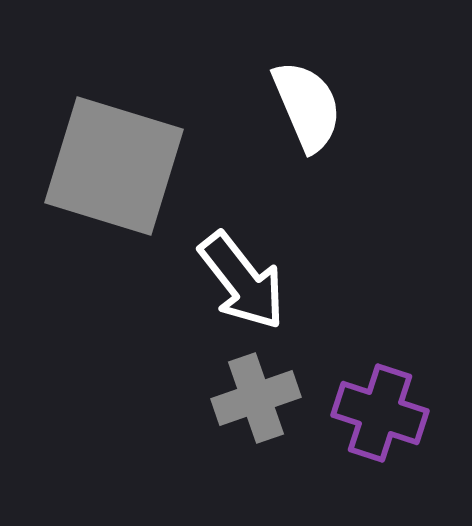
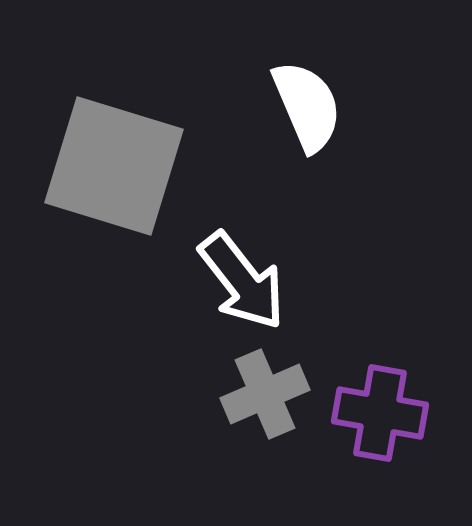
gray cross: moved 9 px right, 4 px up; rotated 4 degrees counterclockwise
purple cross: rotated 8 degrees counterclockwise
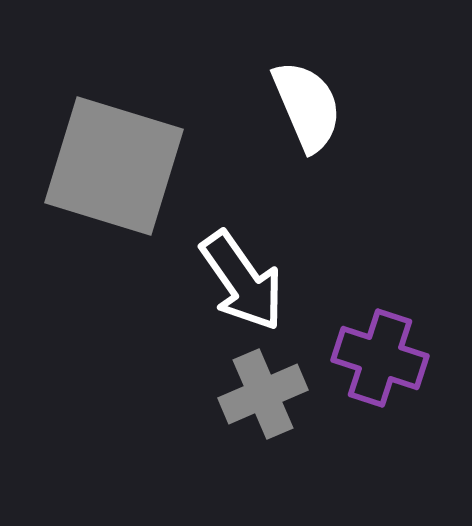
white arrow: rotated 3 degrees clockwise
gray cross: moved 2 px left
purple cross: moved 55 px up; rotated 8 degrees clockwise
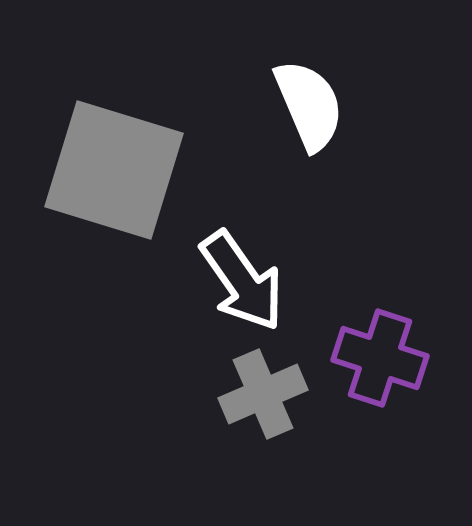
white semicircle: moved 2 px right, 1 px up
gray square: moved 4 px down
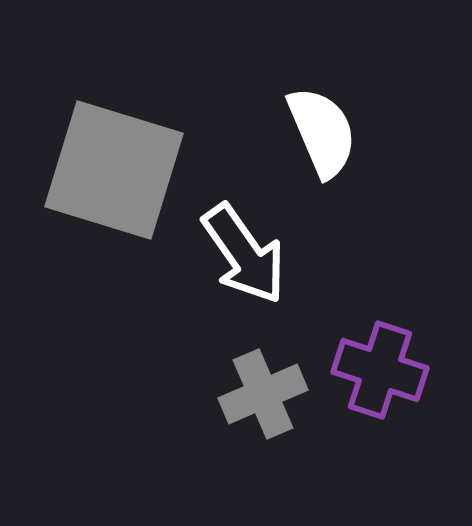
white semicircle: moved 13 px right, 27 px down
white arrow: moved 2 px right, 27 px up
purple cross: moved 12 px down
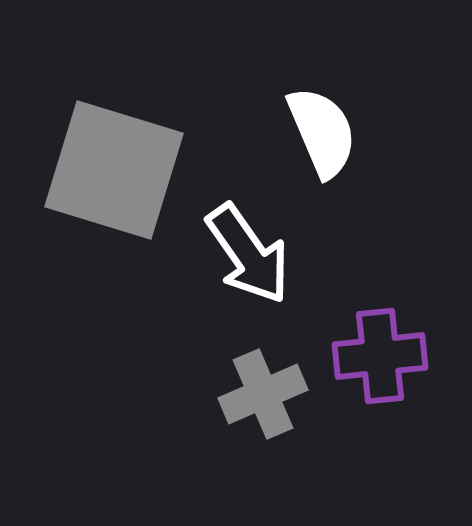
white arrow: moved 4 px right
purple cross: moved 14 px up; rotated 24 degrees counterclockwise
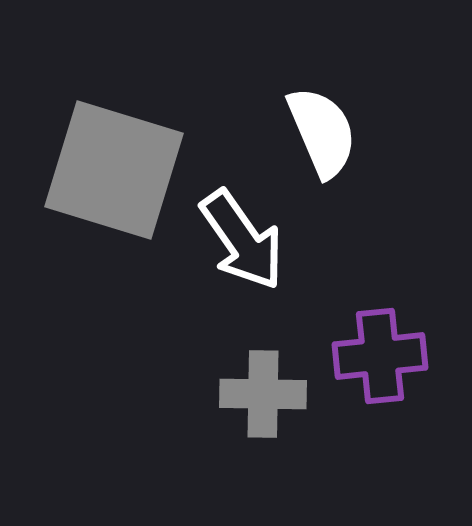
white arrow: moved 6 px left, 14 px up
gray cross: rotated 24 degrees clockwise
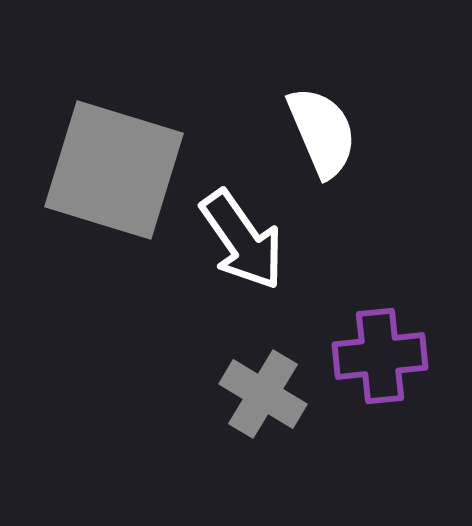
gray cross: rotated 30 degrees clockwise
